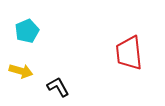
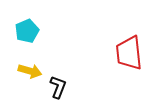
yellow arrow: moved 9 px right
black L-shape: rotated 50 degrees clockwise
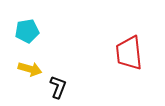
cyan pentagon: rotated 15 degrees clockwise
yellow arrow: moved 2 px up
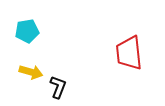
yellow arrow: moved 1 px right, 3 px down
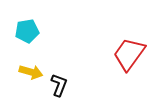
red trapezoid: moved 1 px down; rotated 42 degrees clockwise
black L-shape: moved 1 px right, 2 px up
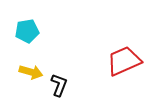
red trapezoid: moved 5 px left, 7 px down; rotated 30 degrees clockwise
